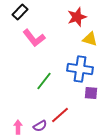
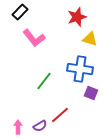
purple square: rotated 16 degrees clockwise
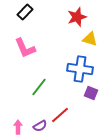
black rectangle: moved 5 px right
pink L-shape: moved 9 px left, 10 px down; rotated 15 degrees clockwise
green line: moved 5 px left, 6 px down
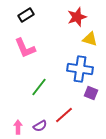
black rectangle: moved 1 px right, 3 px down; rotated 14 degrees clockwise
red line: moved 4 px right
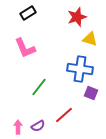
black rectangle: moved 2 px right, 2 px up
purple semicircle: moved 2 px left
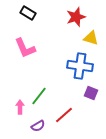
black rectangle: rotated 63 degrees clockwise
red star: moved 1 px left
yellow triangle: moved 1 px right, 1 px up
blue cross: moved 3 px up
green line: moved 9 px down
pink arrow: moved 2 px right, 20 px up
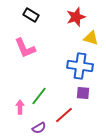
black rectangle: moved 3 px right, 2 px down
purple square: moved 8 px left; rotated 16 degrees counterclockwise
purple semicircle: moved 1 px right, 2 px down
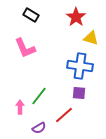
red star: rotated 18 degrees counterclockwise
purple square: moved 4 px left
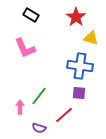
purple semicircle: rotated 48 degrees clockwise
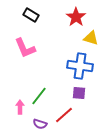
purple semicircle: moved 1 px right, 4 px up
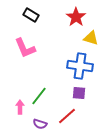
red line: moved 3 px right, 1 px down
